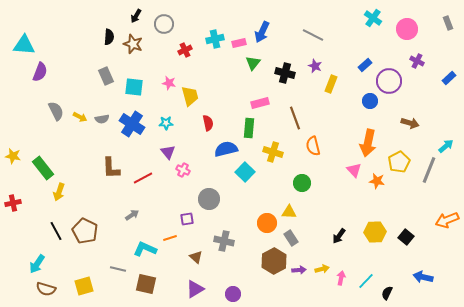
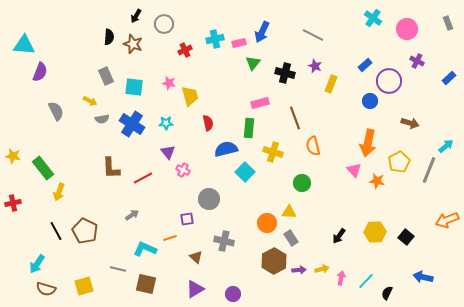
yellow arrow at (80, 117): moved 10 px right, 16 px up
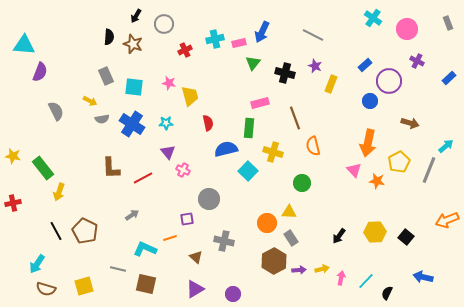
cyan square at (245, 172): moved 3 px right, 1 px up
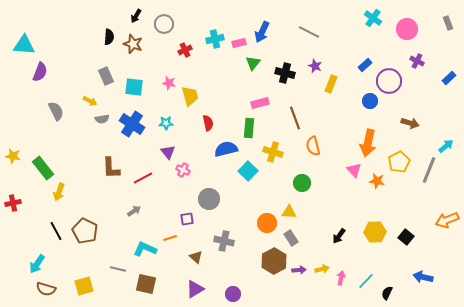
gray line at (313, 35): moved 4 px left, 3 px up
gray arrow at (132, 215): moved 2 px right, 4 px up
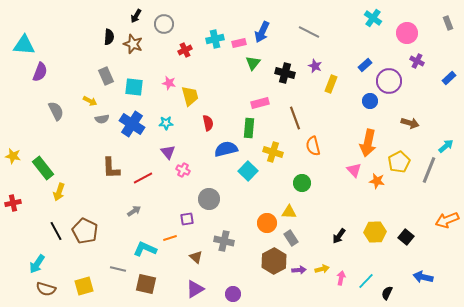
pink circle at (407, 29): moved 4 px down
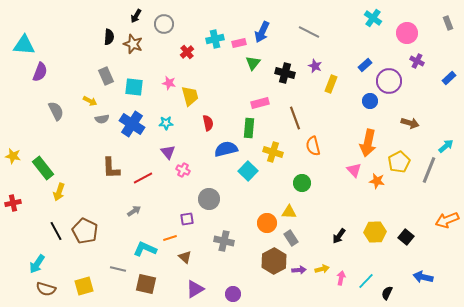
red cross at (185, 50): moved 2 px right, 2 px down; rotated 16 degrees counterclockwise
brown triangle at (196, 257): moved 11 px left
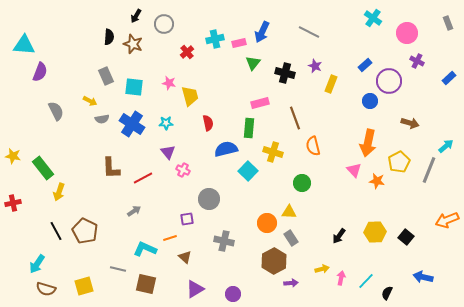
purple arrow at (299, 270): moved 8 px left, 13 px down
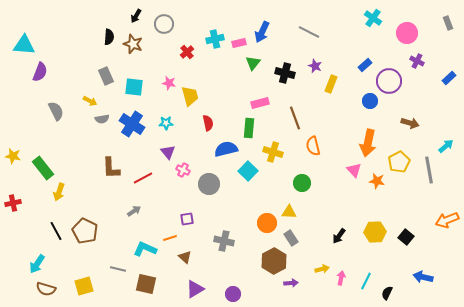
gray line at (429, 170): rotated 32 degrees counterclockwise
gray circle at (209, 199): moved 15 px up
cyan line at (366, 281): rotated 18 degrees counterclockwise
